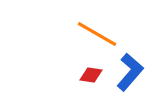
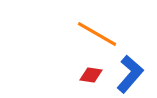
blue L-shape: moved 2 px down
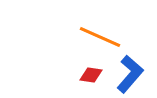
orange line: moved 3 px right, 3 px down; rotated 6 degrees counterclockwise
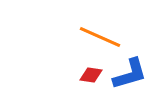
blue L-shape: rotated 33 degrees clockwise
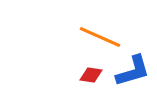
blue L-shape: moved 3 px right, 3 px up
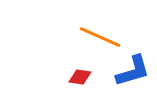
red diamond: moved 11 px left, 2 px down
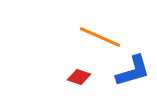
red diamond: moved 1 px left; rotated 10 degrees clockwise
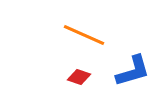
orange line: moved 16 px left, 2 px up
